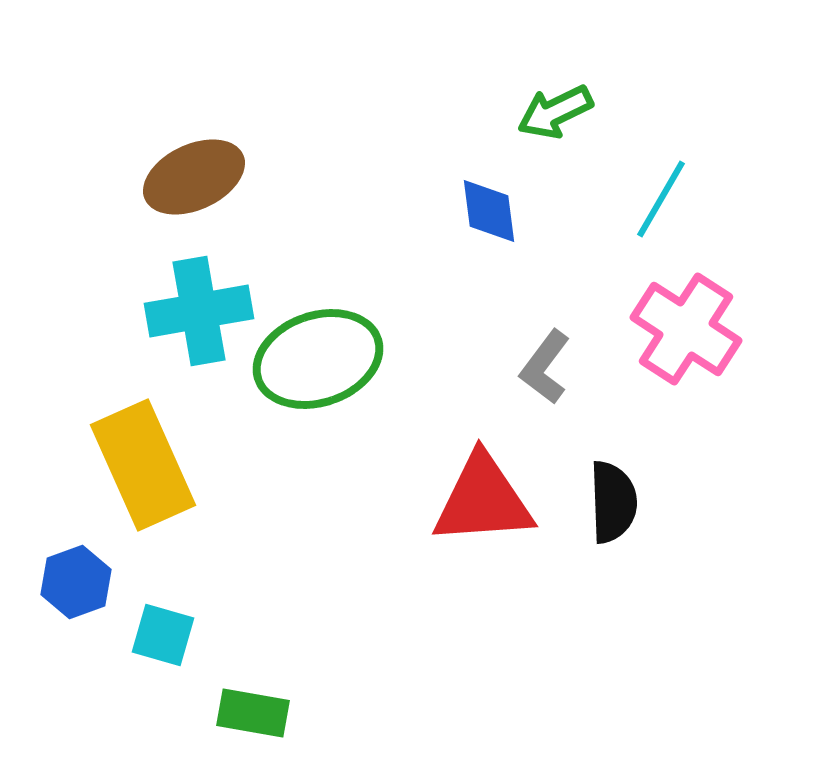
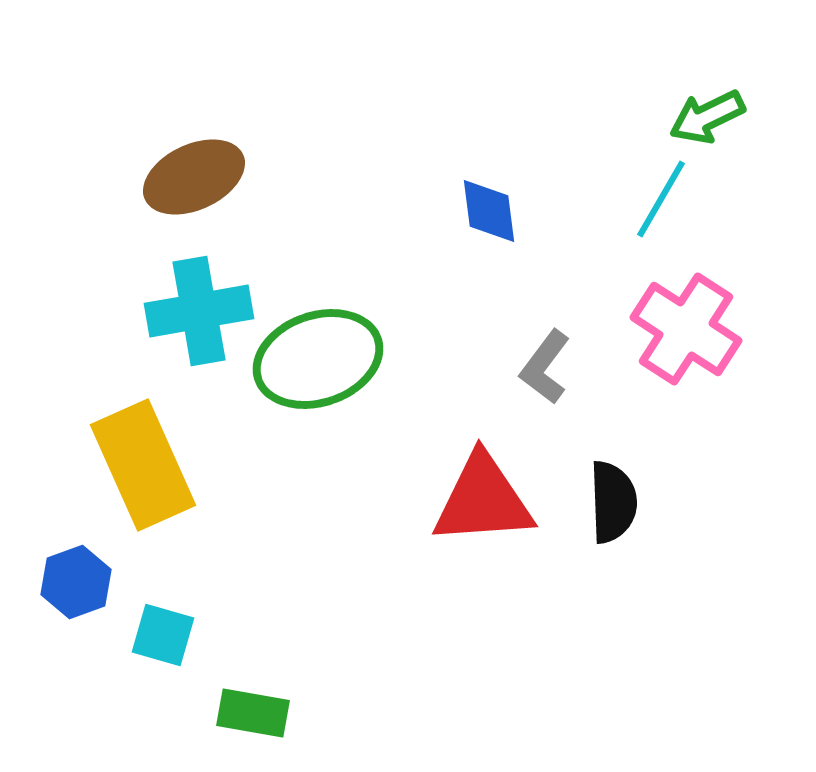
green arrow: moved 152 px right, 5 px down
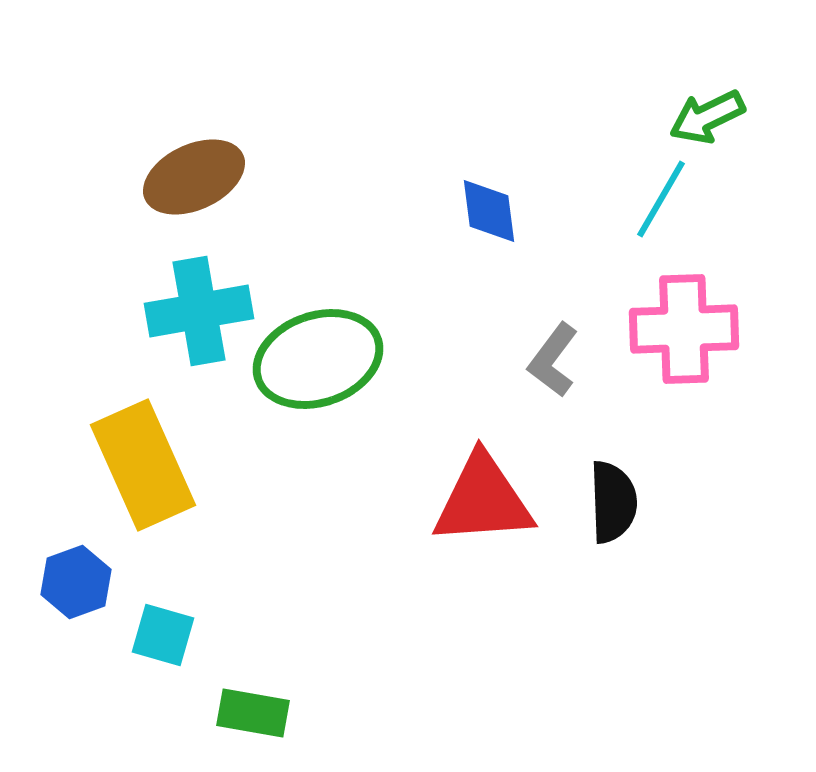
pink cross: moved 2 px left; rotated 35 degrees counterclockwise
gray L-shape: moved 8 px right, 7 px up
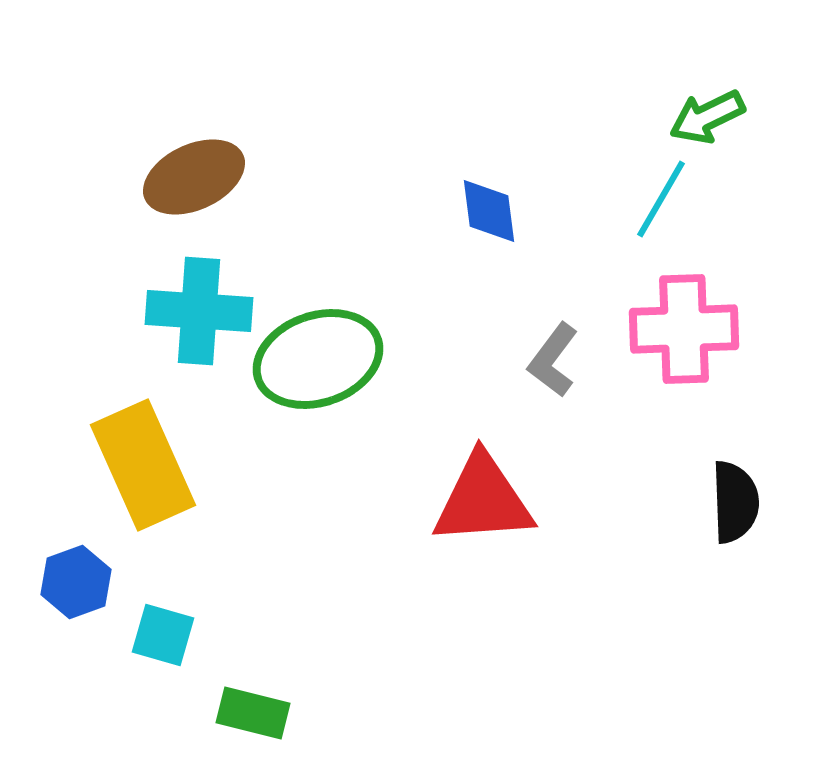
cyan cross: rotated 14 degrees clockwise
black semicircle: moved 122 px right
green rectangle: rotated 4 degrees clockwise
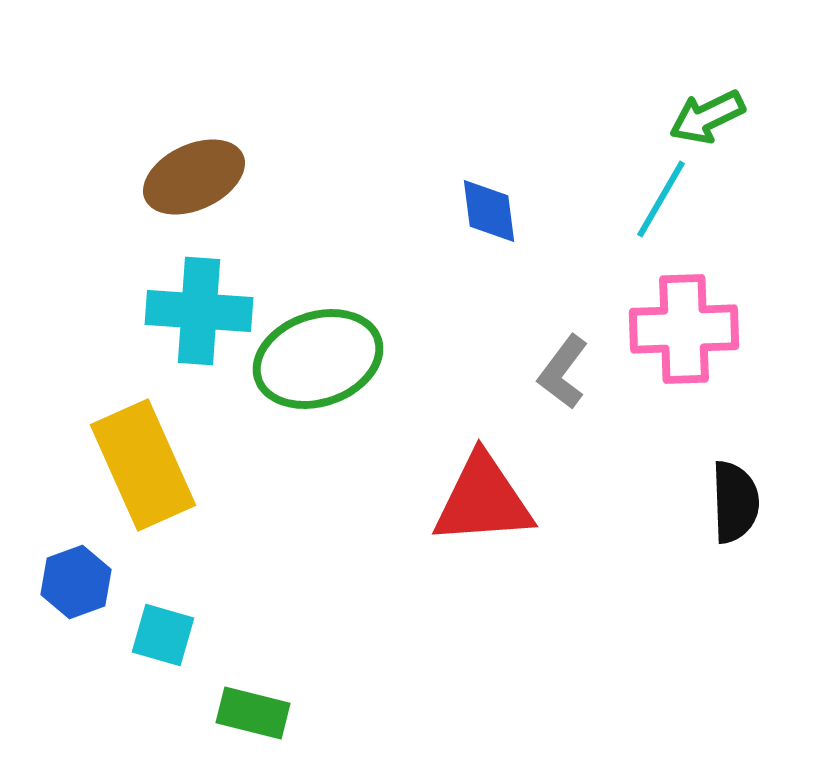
gray L-shape: moved 10 px right, 12 px down
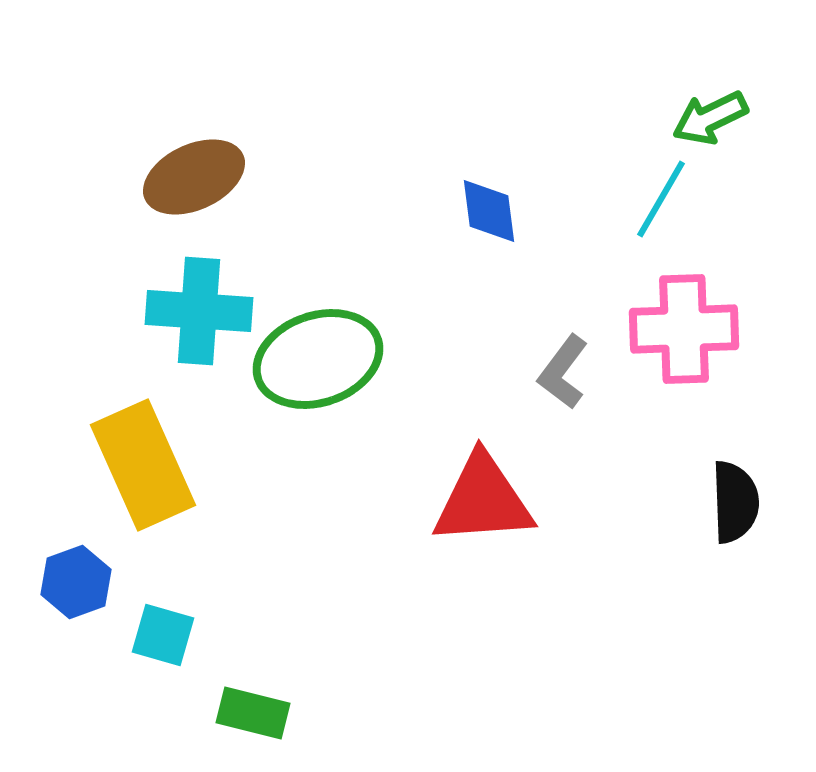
green arrow: moved 3 px right, 1 px down
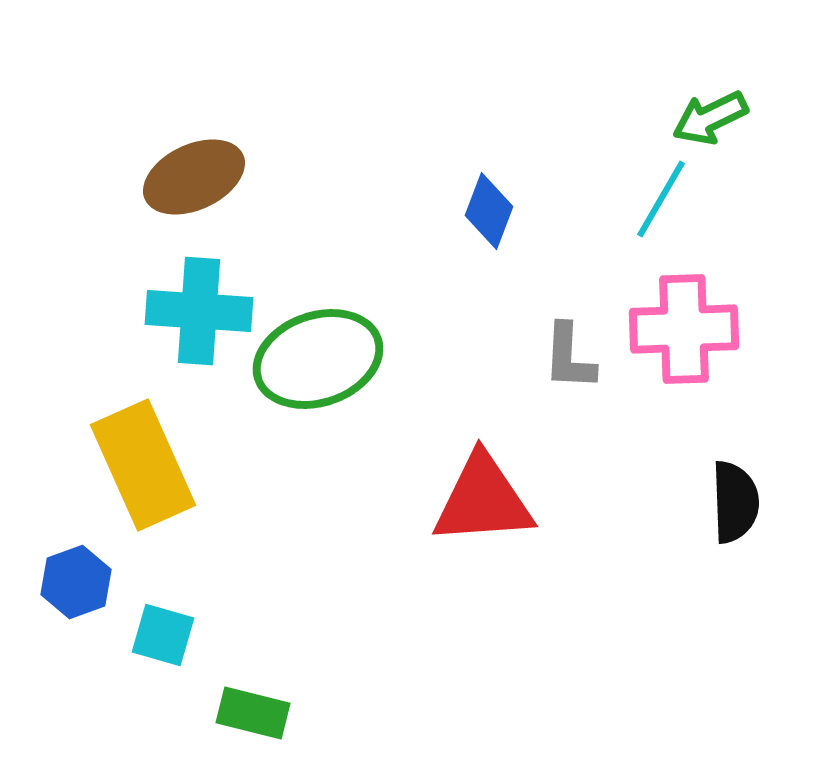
blue diamond: rotated 28 degrees clockwise
gray L-shape: moved 6 px right, 15 px up; rotated 34 degrees counterclockwise
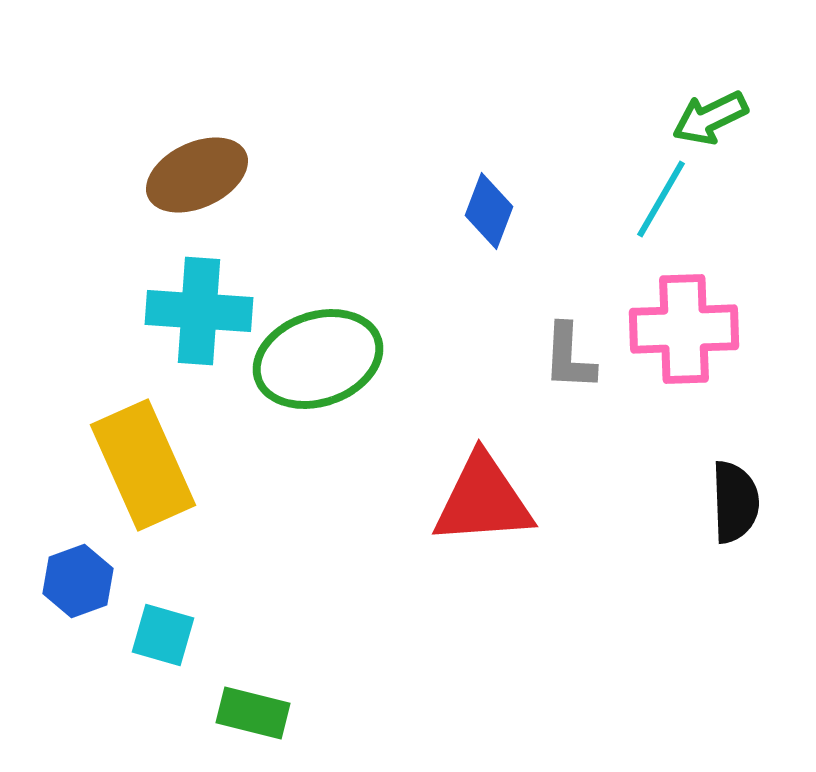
brown ellipse: moved 3 px right, 2 px up
blue hexagon: moved 2 px right, 1 px up
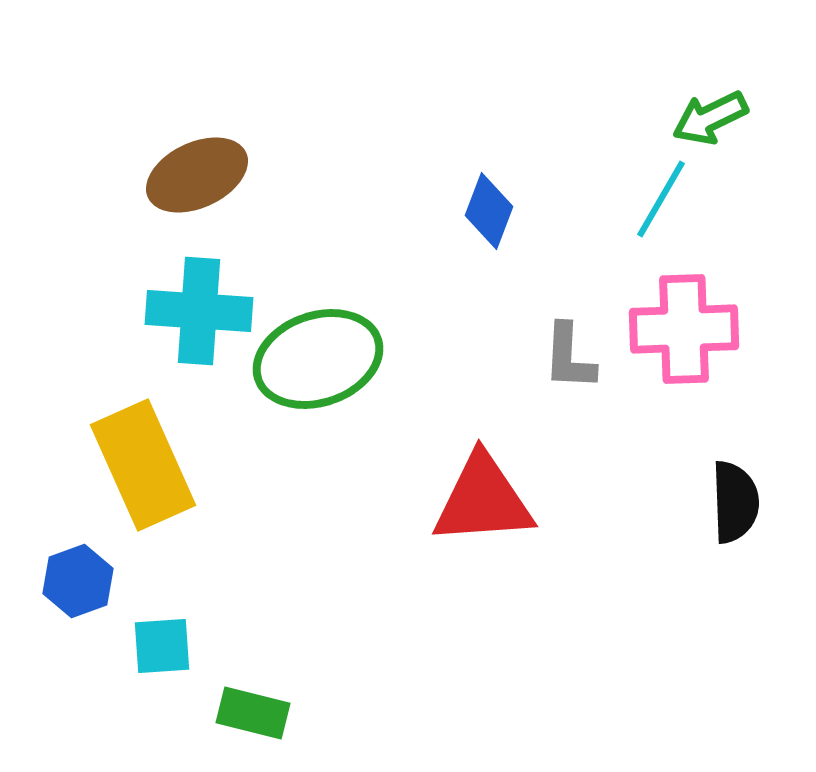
cyan square: moved 1 px left, 11 px down; rotated 20 degrees counterclockwise
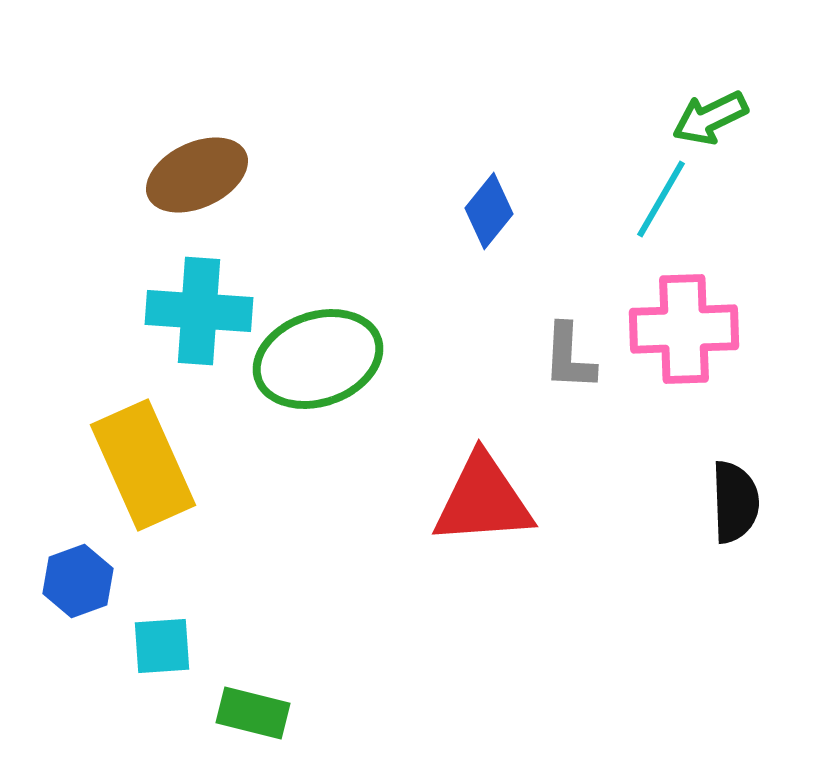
blue diamond: rotated 18 degrees clockwise
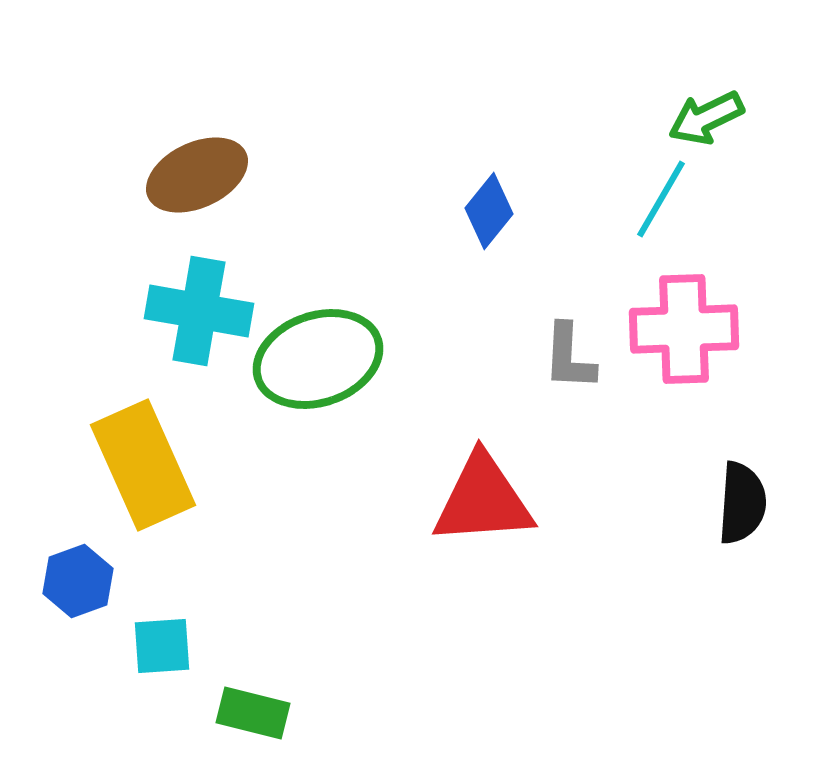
green arrow: moved 4 px left
cyan cross: rotated 6 degrees clockwise
black semicircle: moved 7 px right, 1 px down; rotated 6 degrees clockwise
